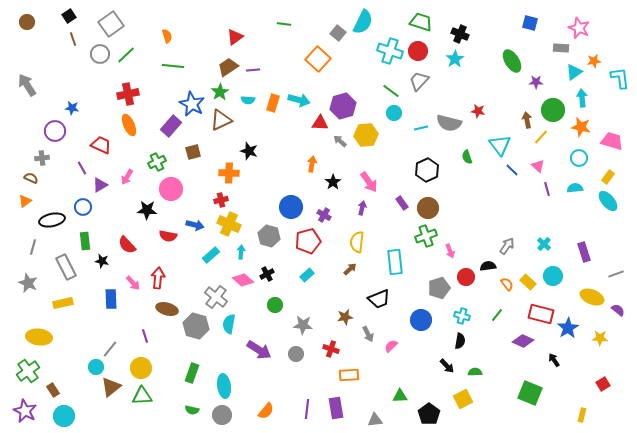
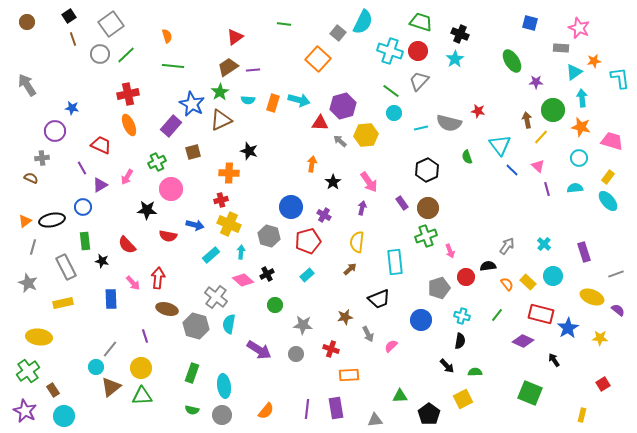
orange triangle at (25, 201): moved 20 px down
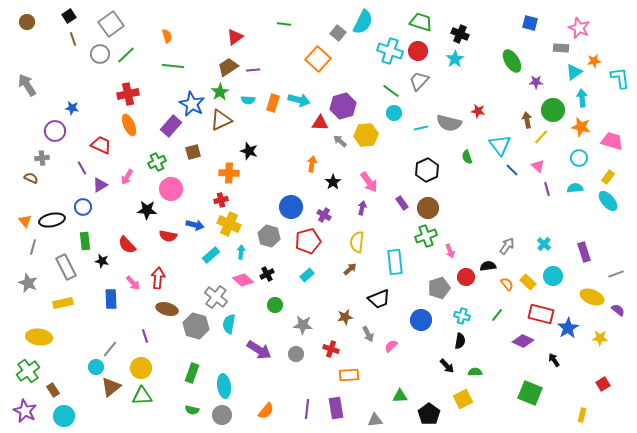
orange triangle at (25, 221): rotated 32 degrees counterclockwise
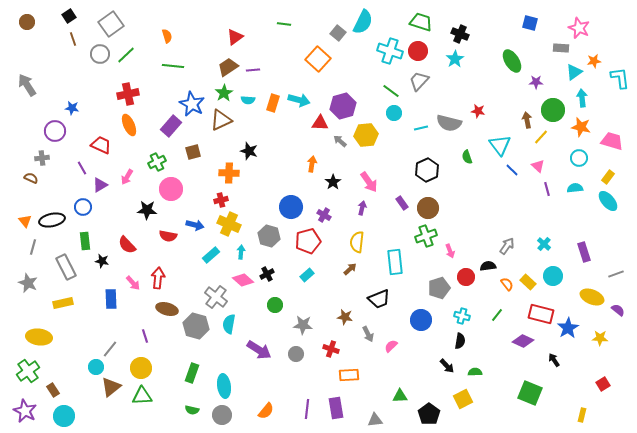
green star at (220, 92): moved 4 px right, 1 px down
brown star at (345, 317): rotated 21 degrees clockwise
